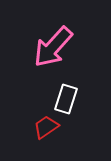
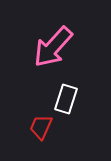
red trapezoid: moved 5 px left; rotated 32 degrees counterclockwise
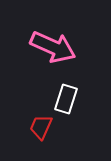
pink arrow: rotated 108 degrees counterclockwise
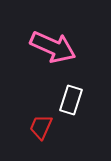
white rectangle: moved 5 px right, 1 px down
